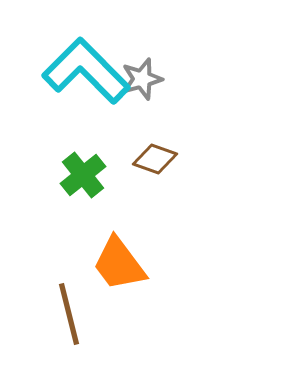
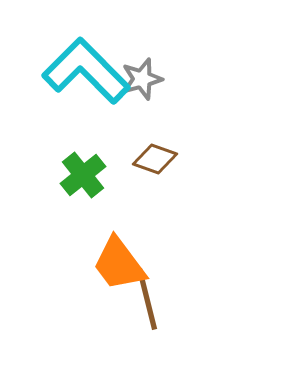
brown line: moved 78 px right, 15 px up
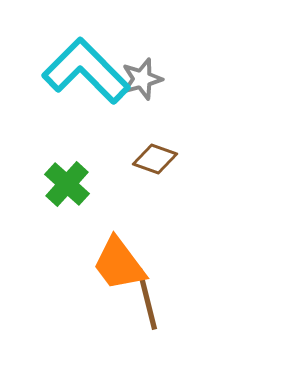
green cross: moved 16 px left, 9 px down; rotated 9 degrees counterclockwise
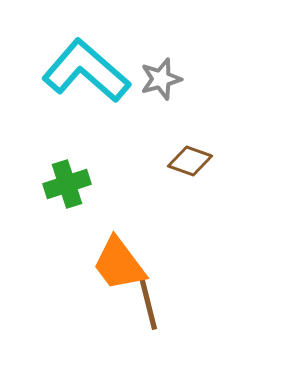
cyan L-shape: rotated 4 degrees counterclockwise
gray star: moved 19 px right
brown diamond: moved 35 px right, 2 px down
green cross: rotated 30 degrees clockwise
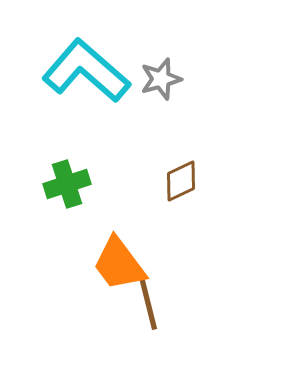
brown diamond: moved 9 px left, 20 px down; rotated 45 degrees counterclockwise
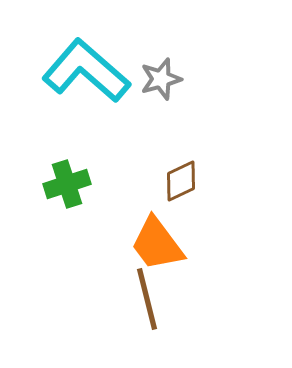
orange trapezoid: moved 38 px right, 20 px up
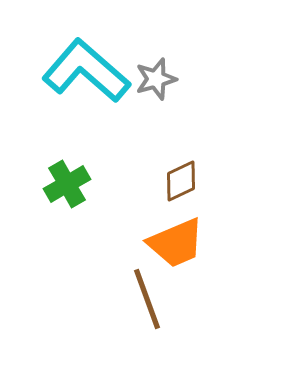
gray star: moved 5 px left
green cross: rotated 12 degrees counterclockwise
orange trapezoid: moved 19 px right, 1 px up; rotated 76 degrees counterclockwise
brown line: rotated 6 degrees counterclockwise
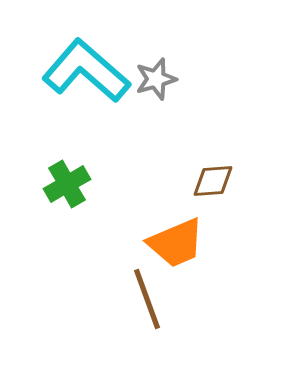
brown diamond: moved 32 px right; rotated 21 degrees clockwise
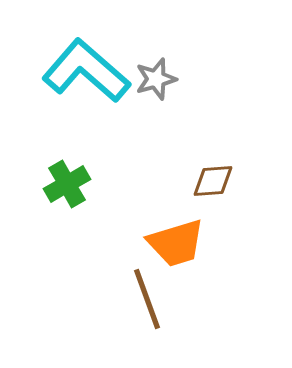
orange trapezoid: rotated 6 degrees clockwise
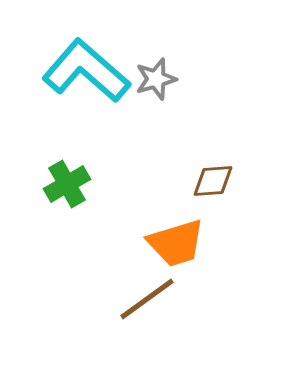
brown line: rotated 74 degrees clockwise
